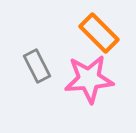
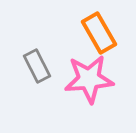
orange rectangle: rotated 15 degrees clockwise
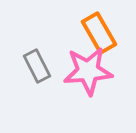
pink star: moved 1 px left, 8 px up
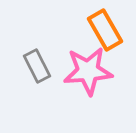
orange rectangle: moved 6 px right, 3 px up
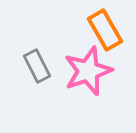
pink star: rotated 15 degrees counterclockwise
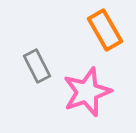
pink star: moved 1 px left, 21 px down
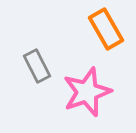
orange rectangle: moved 1 px right, 1 px up
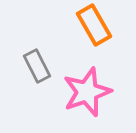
orange rectangle: moved 12 px left, 4 px up
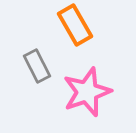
orange rectangle: moved 19 px left
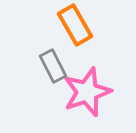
gray rectangle: moved 16 px right
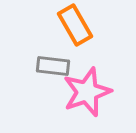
gray rectangle: rotated 56 degrees counterclockwise
